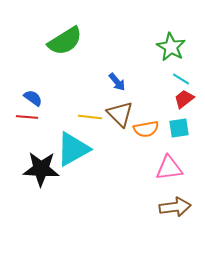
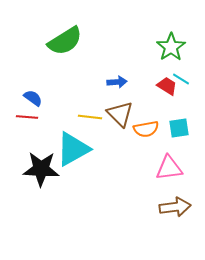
green star: rotated 8 degrees clockwise
blue arrow: rotated 54 degrees counterclockwise
red trapezoid: moved 17 px left, 13 px up; rotated 70 degrees clockwise
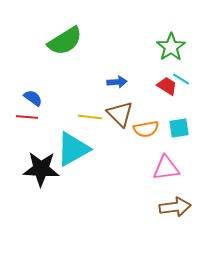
pink triangle: moved 3 px left
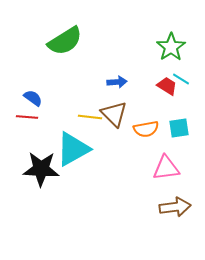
brown triangle: moved 6 px left
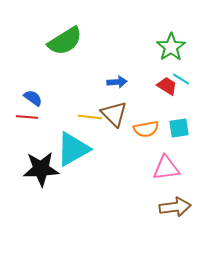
black star: rotated 6 degrees counterclockwise
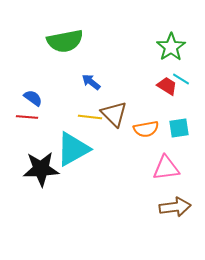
green semicircle: rotated 21 degrees clockwise
blue arrow: moved 26 px left; rotated 138 degrees counterclockwise
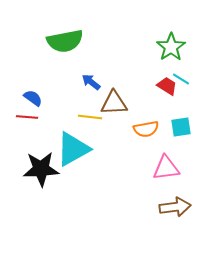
brown triangle: moved 11 px up; rotated 48 degrees counterclockwise
cyan square: moved 2 px right, 1 px up
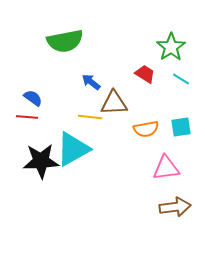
red trapezoid: moved 22 px left, 12 px up
black star: moved 8 px up
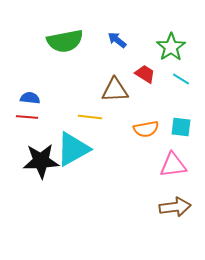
blue arrow: moved 26 px right, 42 px up
blue semicircle: moved 3 px left; rotated 30 degrees counterclockwise
brown triangle: moved 1 px right, 13 px up
cyan square: rotated 15 degrees clockwise
pink triangle: moved 7 px right, 3 px up
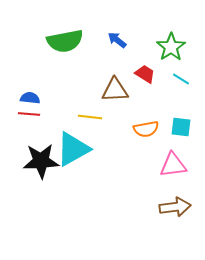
red line: moved 2 px right, 3 px up
